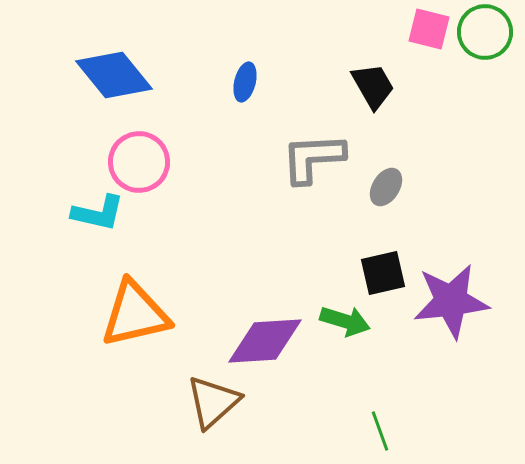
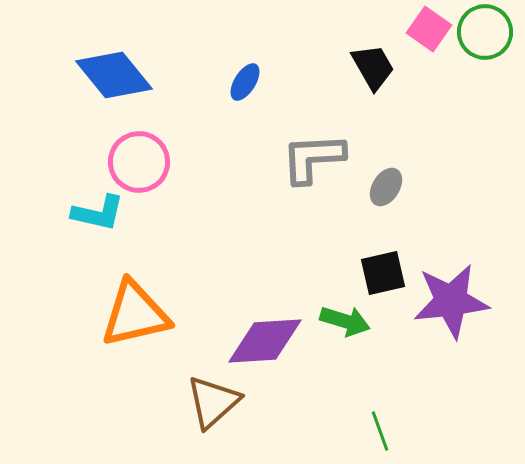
pink square: rotated 21 degrees clockwise
blue ellipse: rotated 18 degrees clockwise
black trapezoid: moved 19 px up
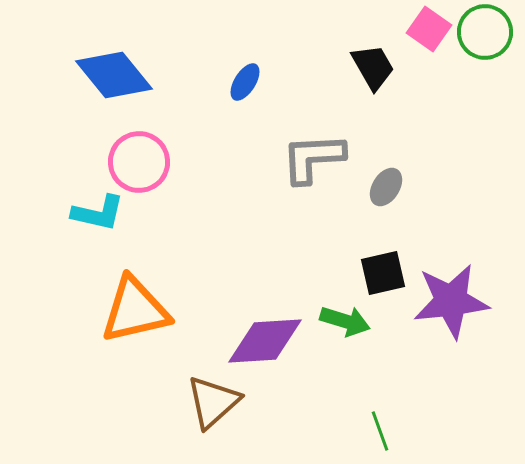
orange triangle: moved 4 px up
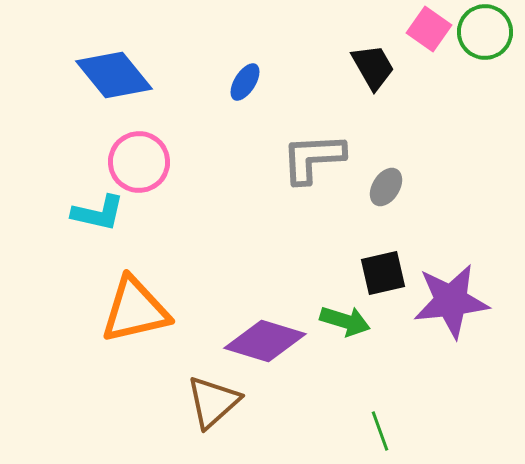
purple diamond: rotated 20 degrees clockwise
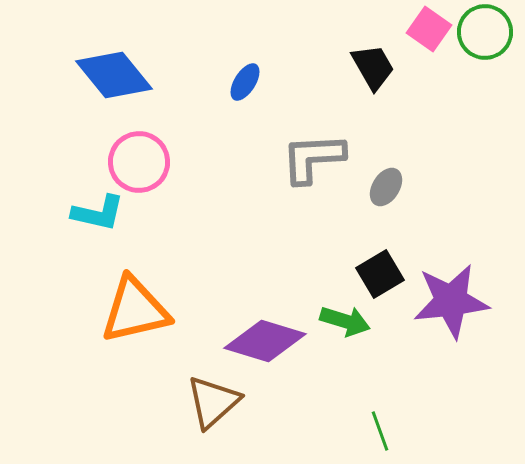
black square: moved 3 px left, 1 px down; rotated 18 degrees counterclockwise
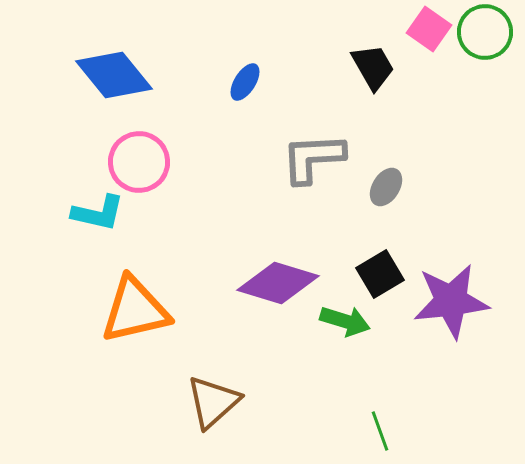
purple diamond: moved 13 px right, 58 px up
